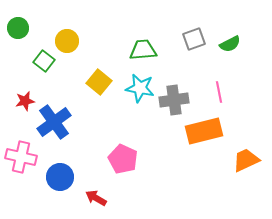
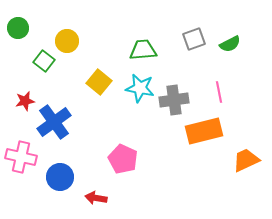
red arrow: rotated 20 degrees counterclockwise
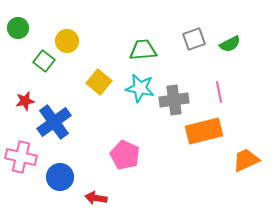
pink pentagon: moved 2 px right, 4 px up
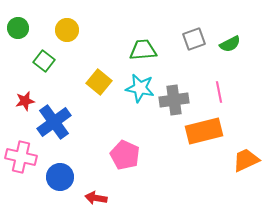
yellow circle: moved 11 px up
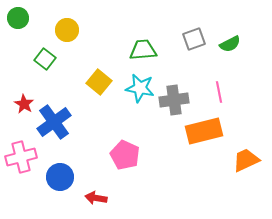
green circle: moved 10 px up
green square: moved 1 px right, 2 px up
red star: moved 1 px left, 3 px down; rotated 30 degrees counterclockwise
pink cross: rotated 28 degrees counterclockwise
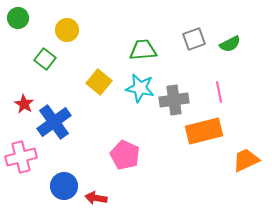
blue circle: moved 4 px right, 9 px down
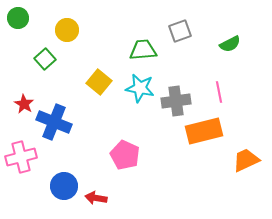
gray square: moved 14 px left, 8 px up
green square: rotated 10 degrees clockwise
gray cross: moved 2 px right, 1 px down
blue cross: rotated 32 degrees counterclockwise
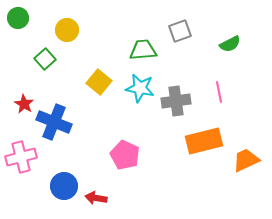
orange rectangle: moved 10 px down
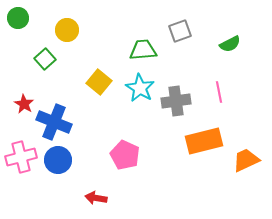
cyan star: rotated 20 degrees clockwise
blue circle: moved 6 px left, 26 px up
